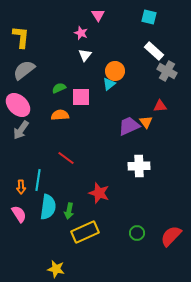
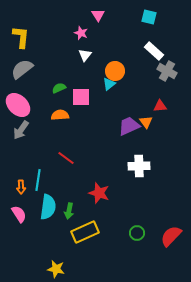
gray semicircle: moved 2 px left, 1 px up
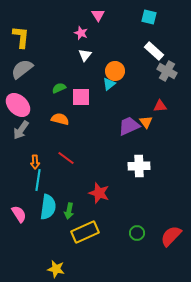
orange semicircle: moved 4 px down; rotated 18 degrees clockwise
orange arrow: moved 14 px right, 25 px up
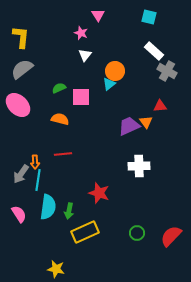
gray arrow: moved 44 px down
red line: moved 3 px left, 4 px up; rotated 42 degrees counterclockwise
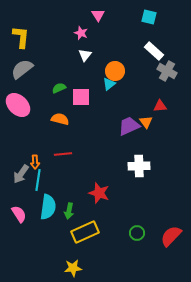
yellow star: moved 17 px right, 1 px up; rotated 18 degrees counterclockwise
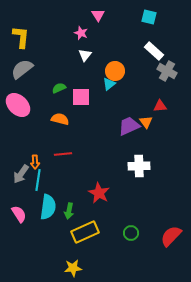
red star: rotated 10 degrees clockwise
green circle: moved 6 px left
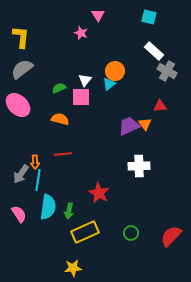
white triangle: moved 25 px down
orange triangle: moved 1 px left, 2 px down
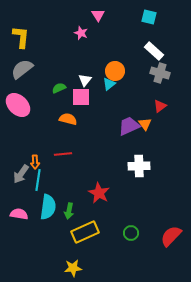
gray cross: moved 7 px left, 2 px down; rotated 12 degrees counterclockwise
red triangle: rotated 32 degrees counterclockwise
orange semicircle: moved 8 px right
pink semicircle: rotated 48 degrees counterclockwise
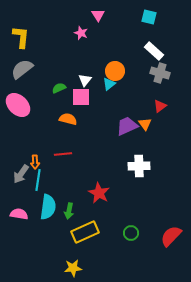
purple trapezoid: moved 2 px left
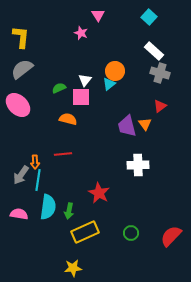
cyan square: rotated 28 degrees clockwise
purple trapezoid: rotated 80 degrees counterclockwise
white cross: moved 1 px left, 1 px up
gray arrow: moved 1 px down
